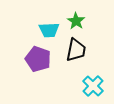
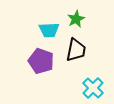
green star: moved 2 px up; rotated 12 degrees clockwise
purple pentagon: moved 3 px right, 2 px down
cyan cross: moved 2 px down
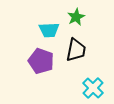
green star: moved 2 px up
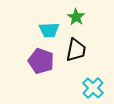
green star: rotated 12 degrees counterclockwise
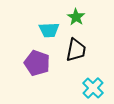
purple pentagon: moved 4 px left, 2 px down
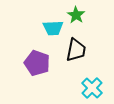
green star: moved 2 px up
cyan trapezoid: moved 4 px right, 2 px up
cyan cross: moved 1 px left
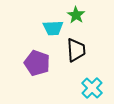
black trapezoid: rotated 15 degrees counterclockwise
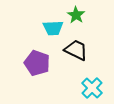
black trapezoid: rotated 60 degrees counterclockwise
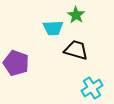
black trapezoid: rotated 10 degrees counterclockwise
purple pentagon: moved 21 px left
cyan cross: rotated 15 degrees clockwise
